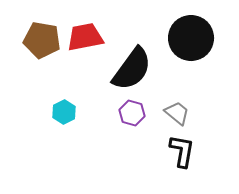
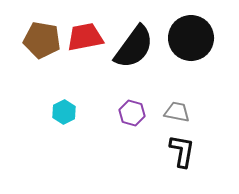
black semicircle: moved 2 px right, 22 px up
gray trapezoid: moved 1 px up; rotated 28 degrees counterclockwise
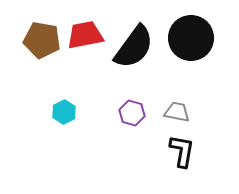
red trapezoid: moved 2 px up
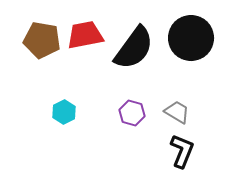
black semicircle: moved 1 px down
gray trapezoid: rotated 20 degrees clockwise
black L-shape: rotated 12 degrees clockwise
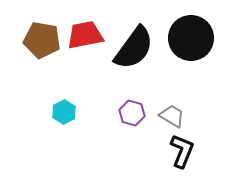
gray trapezoid: moved 5 px left, 4 px down
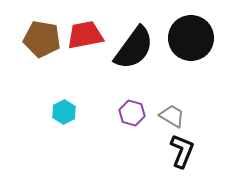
brown pentagon: moved 1 px up
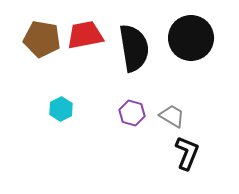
black semicircle: rotated 45 degrees counterclockwise
cyan hexagon: moved 3 px left, 3 px up
black L-shape: moved 5 px right, 2 px down
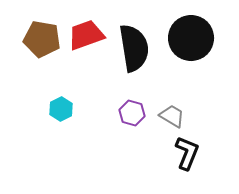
red trapezoid: moved 1 px right; rotated 9 degrees counterclockwise
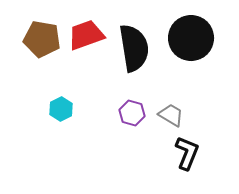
gray trapezoid: moved 1 px left, 1 px up
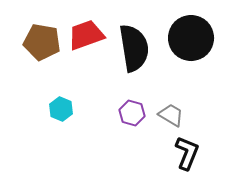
brown pentagon: moved 3 px down
cyan hexagon: rotated 10 degrees counterclockwise
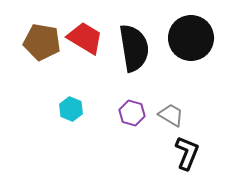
red trapezoid: moved 1 px left, 3 px down; rotated 51 degrees clockwise
cyan hexagon: moved 10 px right
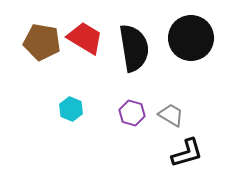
black L-shape: rotated 52 degrees clockwise
